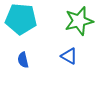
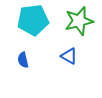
cyan pentagon: moved 12 px right, 1 px down; rotated 12 degrees counterclockwise
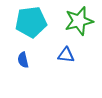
cyan pentagon: moved 2 px left, 2 px down
blue triangle: moved 3 px left, 1 px up; rotated 24 degrees counterclockwise
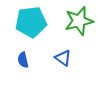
blue triangle: moved 3 px left, 3 px down; rotated 30 degrees clockwise
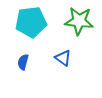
green star: rotated 20 degrees clockwise
blue semicircle: moved 2 px down; rotated 28 degrees clockwise
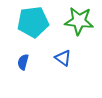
cyan pentagon: moved 2 px right
